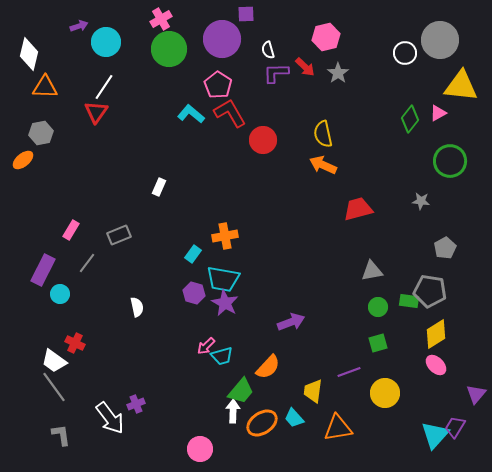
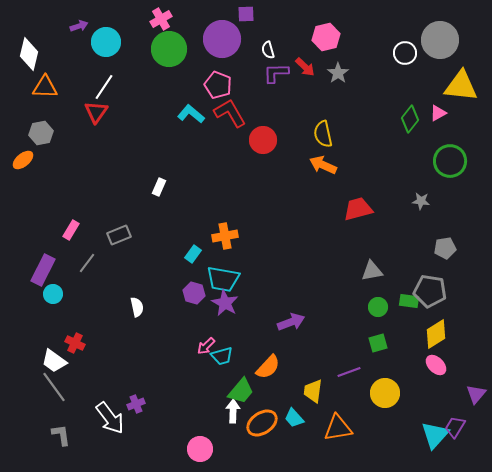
pink pentagon at (218, 85): rotated 12 degrees counterclockwise
gray pentagon at (445, 248): rotated 20 degrees clockwise
cyan circle at (60, 294): moved 7 px left
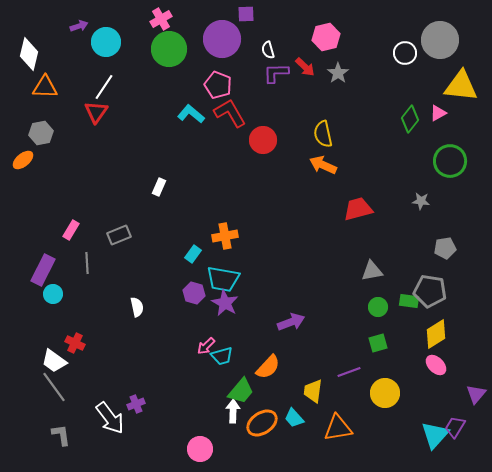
gray line at (87, 263): rotated 40 degrees counterclockwise
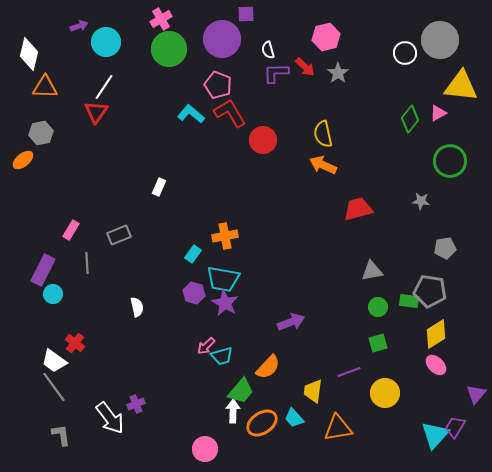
red cross at (75, 343): rotated 12 degrees clockwise
pink circle at (200, 449): moved 5 px right
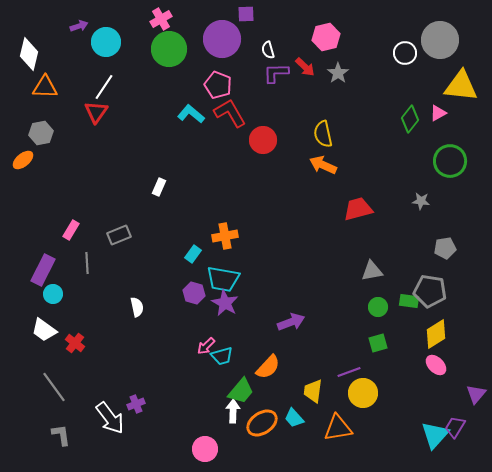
white trapezoid at (54, 361): moved 10 px left, 31 px up
yellow circle at (385, 393): moved 22 px left
